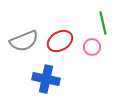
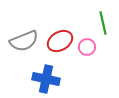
pink circle: moved 5 px left
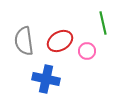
gray semicircle: rotated 104 degrees clockwise
pink circle: moved 4 px down
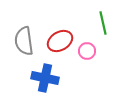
blue cross: moved 1 px left, 1 px up
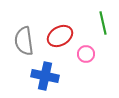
red ellipse: moved 5 px up
pink circle: moved 1 px left, 3 px down
blue cross: moved 2 px up
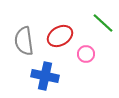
green line: rotated 35 degrees counterclockwise
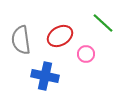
gray semicircle: moved 3 px left, 1 px up
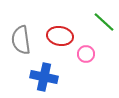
green line: moved 1 px right, 1 px up
red ellipse: rotated 40 degrees clockwise
blue cross: moved 1 px left, 1 px down
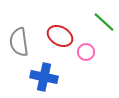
red ellipse: rotated 20 degrees clockwise
gray semicircle: moved 2 px left, 2 px down
pink circle: moved 2 px up
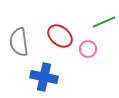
green line: rotated 65 degrees counterclockwise
red ellipse: rotated 10 degrees clockwise
pink circle: moved 2 px right, 3 px up
